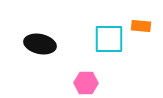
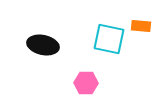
cyan square: rotated 12 degrees clockwise
black ellipse: moved 3 px right, 1 px down
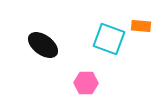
cyan square: rotated 8 degrees clockwise
black ellipse: rotated 24 degrees clockwise
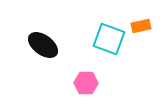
orange rectangle: rotated 18 degrees counterclockwise
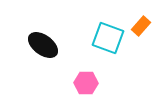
orange rectangle: rotated 36 degrees counterclockwise
cyan square: moved 1 px left, 1 px up
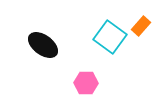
cyan square: moved 2 px right, 1 px up; rotated 16 degrees clockwise
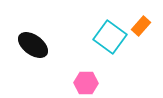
black ellipse: moved 10 px left
